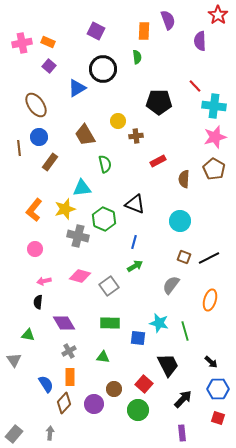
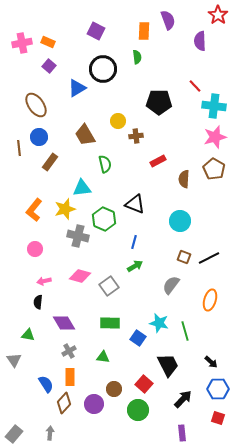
blue square at (138, 338): rotated 28 degrees clockwise
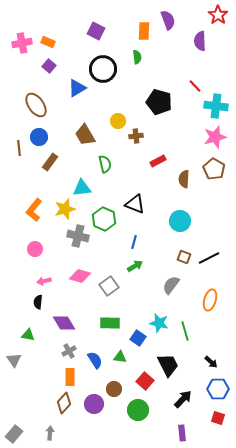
black pentagon at (159, 102): rotated 15 degrees clockwise
cyan cross at (214, 106): moved 2 px right
green triangle at (103, 357): moved 17 px right
blue semicircle at (46, 384): moved 49 px right, 24 px up
red square at (144, 384): moved 1 px right, 3 px up
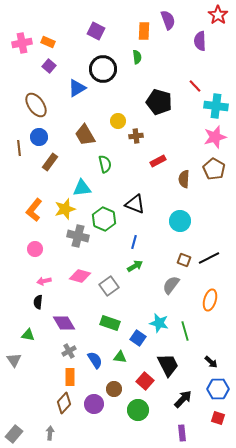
brown square at (184, 257): moved 3 px down
green rectangle at (110, 323): rotated 18 degrees clockwise
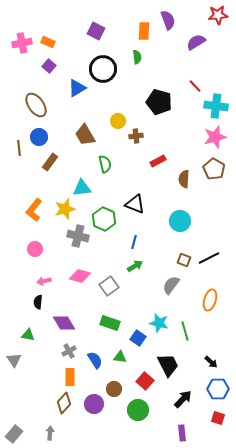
red star at (218, 15): rotated 30 degrees clockwise
purple semicircle at (200, 41): moved 4 px left, 1 px down; rotated 60 degrees clockwise
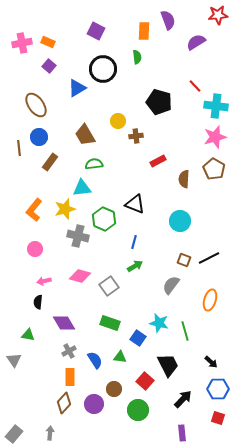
green semicircle at (105, 164): moved 11 px left; rotated 84 degrees counterclockwise
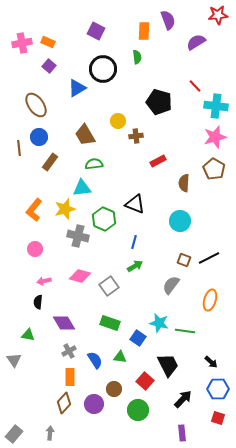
brown semicircle at (184, 179): moved 4 px down
green line at (185, 331): rotated 66 degrees counterclockwise
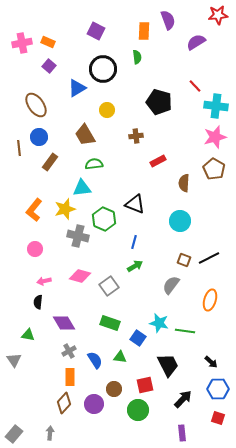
yellow circle at (118, 121): moved 11 px left, 11 px up
red square at (145, 381): moved 4 px down; rotated 36 degrees clockwise
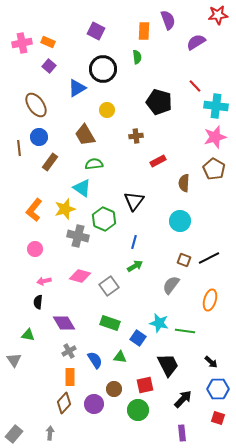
cyan triangle at (82, 188): rotated 42 degrees clockwise
black triangle at (135, 204): moved 1 px left, 3 px up; rotated 45 degrees clockwise
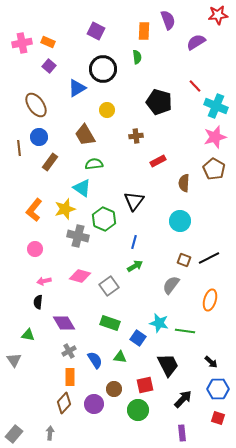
cyan cross at (216, 106): rotated 15 degrees clockwise
